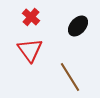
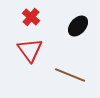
brown line: moved 2 px up; rotated 36 degrees counterclockwise
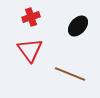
red cross: rotated 30 degrees clockwise
brown line: moved 1 px up
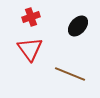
red triangle: moved 1 px up
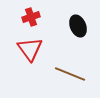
black ellipse: rotated 65 degrees counterclockwise
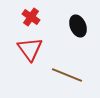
red cross: rotated 36 degrees counterclockwise
brown line: moved 3 px left, 1 px down
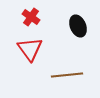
brown line: rotated 28 degrees counterclockwise
